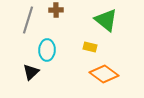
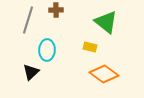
green triangle: moved 2 px down
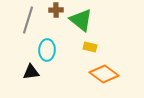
green triangle: moved 25 px left, 2 px up
black triangle: rotated 36 degrees clockwise
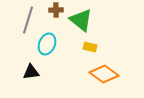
cyan ellipse: moved 6 px up; rotated 20 degrees clockwise
